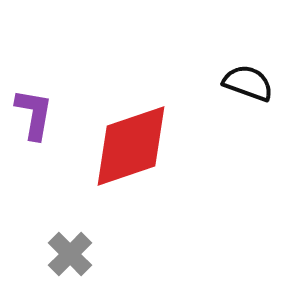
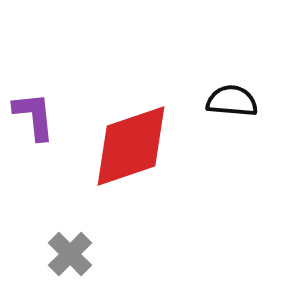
black semicircle: moved 16 px left, 18 px down; rotated 15 degrees counterclockwise
purple L-shape: moved 2 px down; rotated 16 degrees counterclockwise
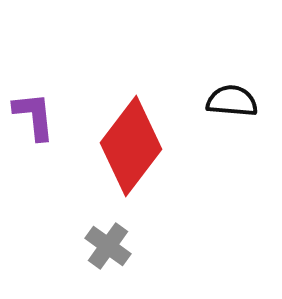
red diamond: rotated 34 degrees counterclockwise
gray cross: moved 38 px right, 8 px up; rotated 9 degrees counterclockwise
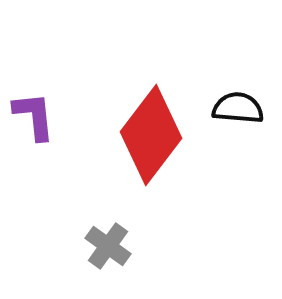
black semicircle: moved 6 px right, 7 px down
red diamond: moved 20 px right, 11 px up
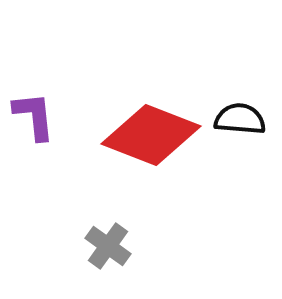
black semicircle: moved 2 px right, 11 px down
red diamond: rotated 74 degrees clockwise
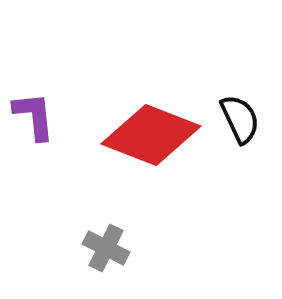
black semicircle: rotated 60 degrees clockwise
gray cross: moved 2 px left, 2 px down; rotated 9 degrees counterclockwise
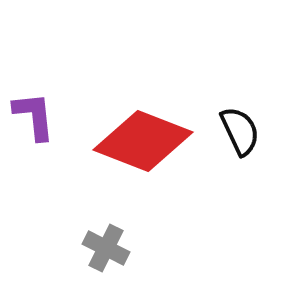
black semicircle: moved 12 px down
red diamond: moved 8 px left, 6 px down
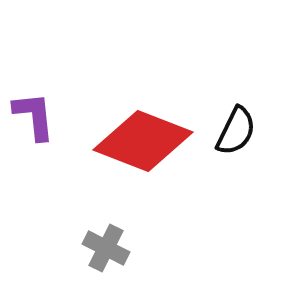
black semicircle: moved 4 px left; rotated 51 degrees clockwise
